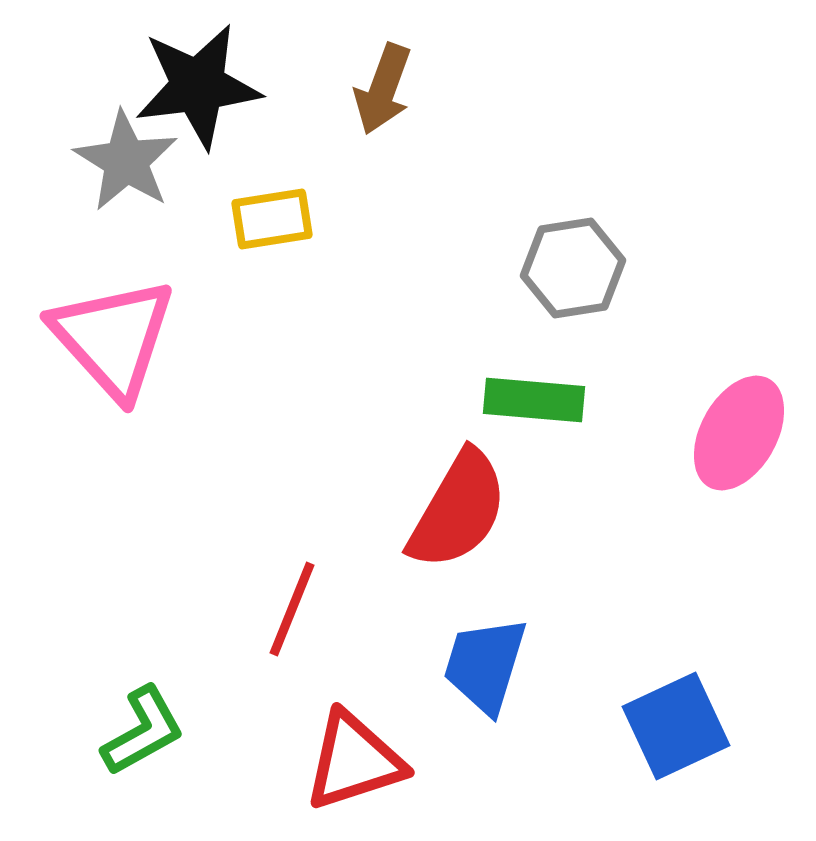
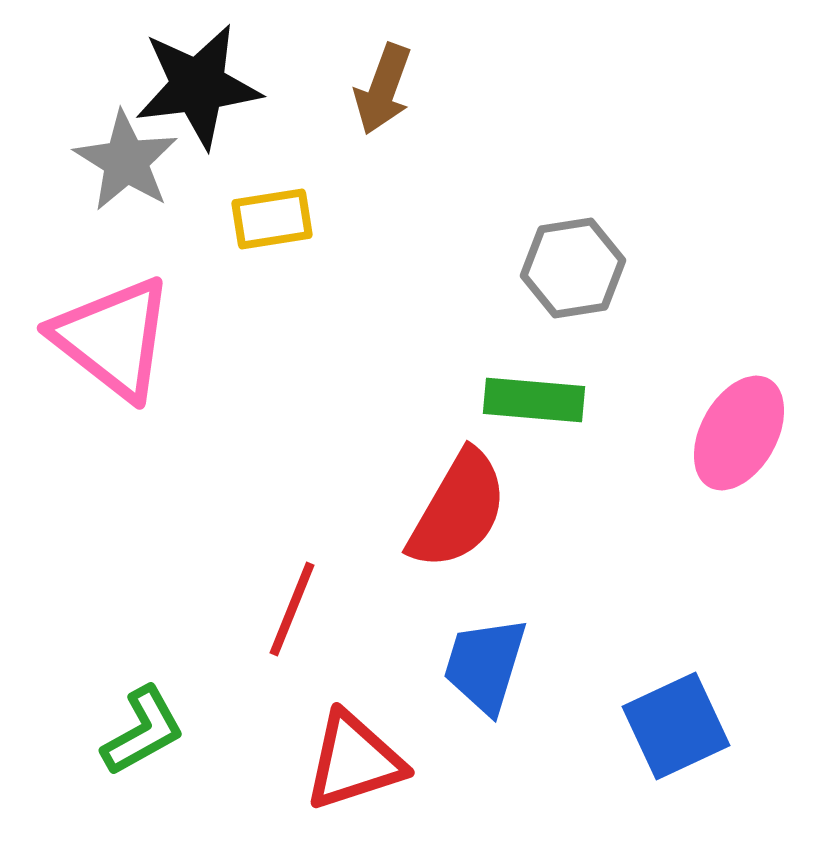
pink triangle: rotated 10 degrees counterclockwise
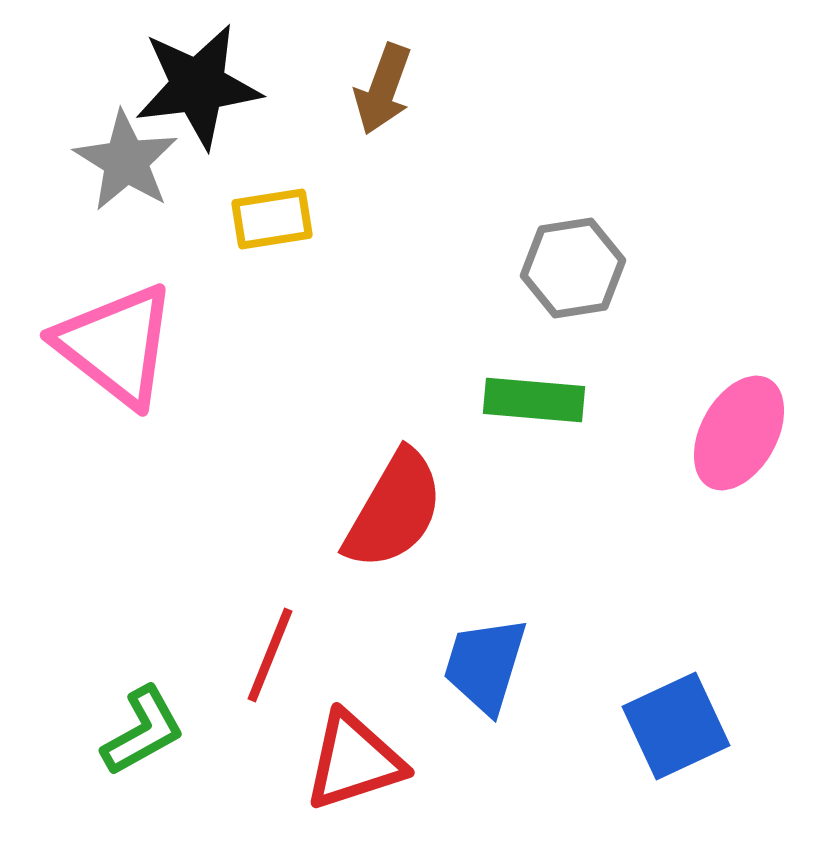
pink triangle: moved 3 px right, 7 px down
red semicircle: moved 64 px left
red line: moved 22 px left, 46 px down
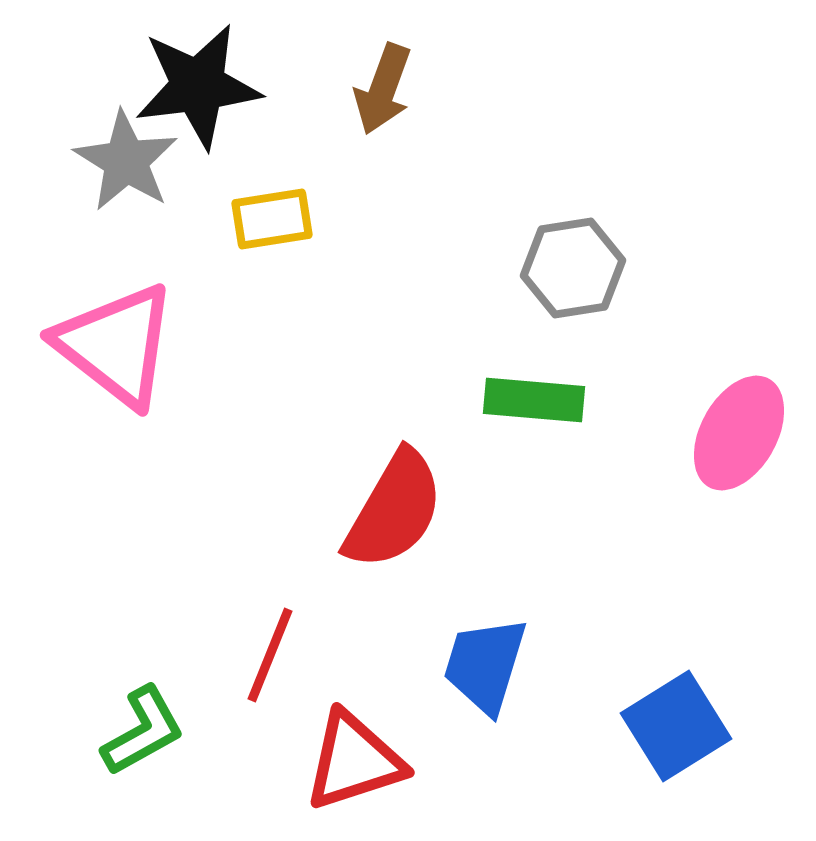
blue square: rotated 7 degrees counterclockwise
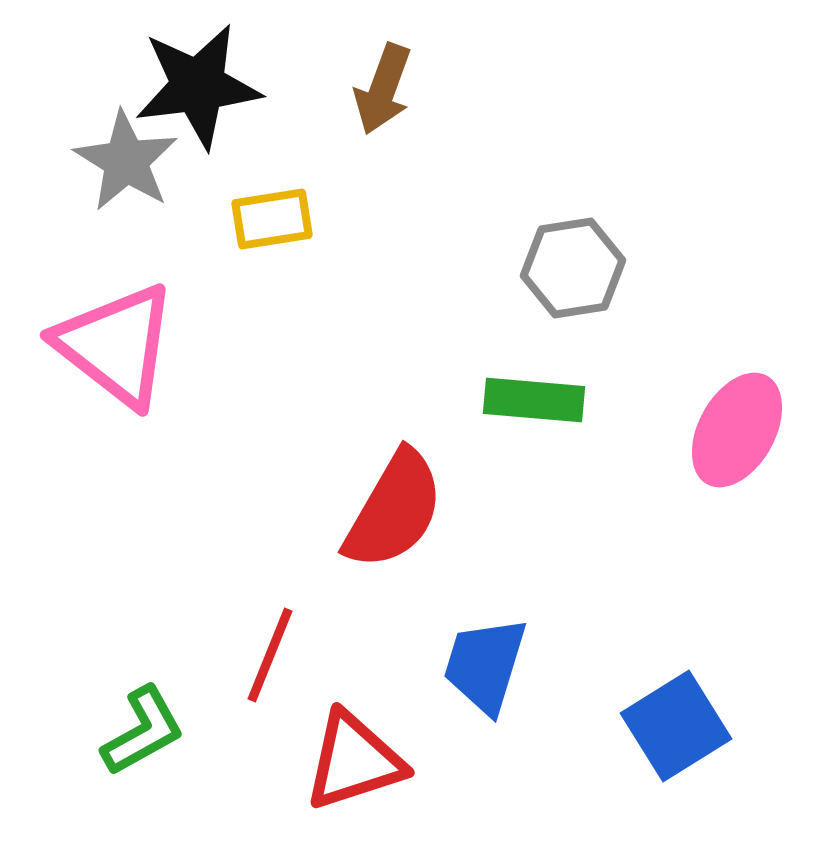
pink ellipse: moved 2 px left, 3 px up
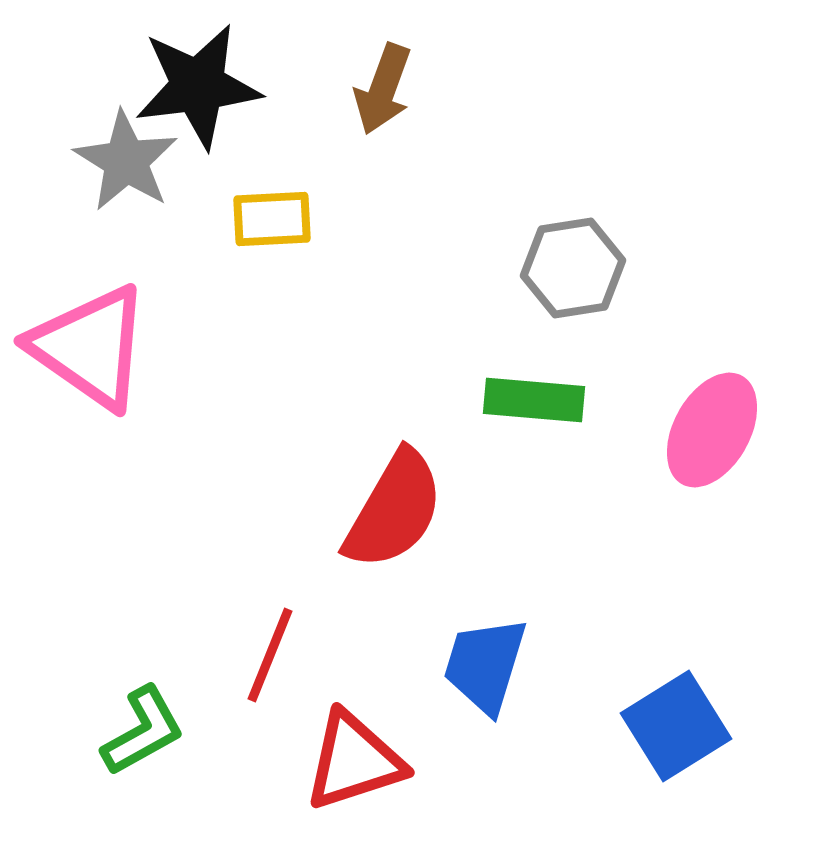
yellow rectangle: rotated 6 degrees clockwise
pink triangle: moved 26 px left, 2 px down; rotated 3 degrees counterclockwise
pink ellipse: moved 25 px left
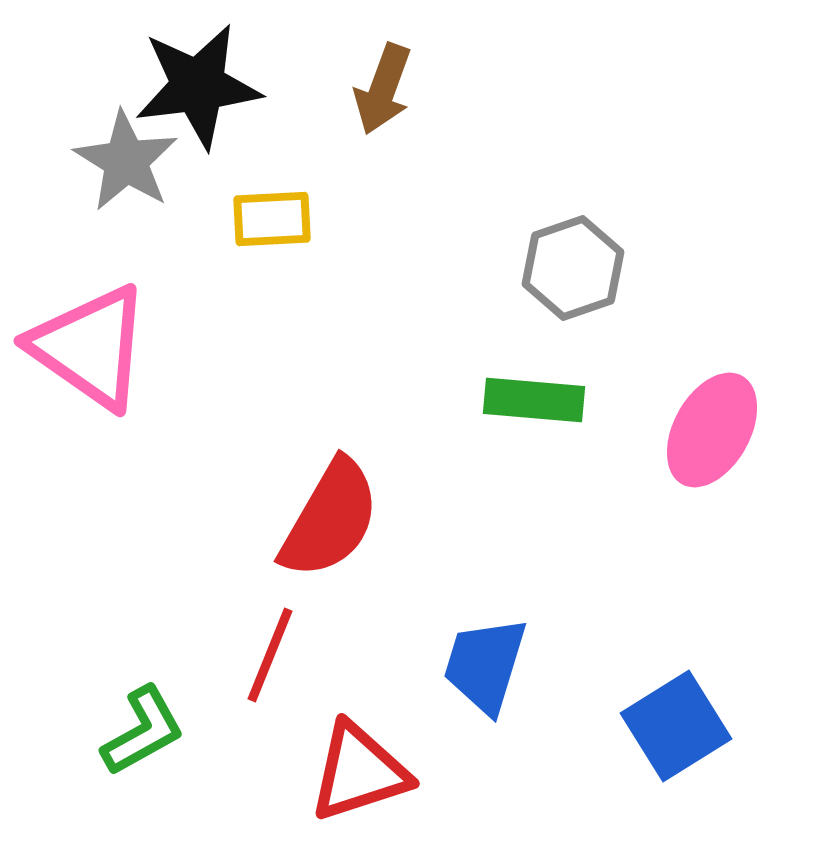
gray hexagon: rotated 10 degrees counterclockwise
red semicircle: moved 64 px left, 9 px down
red triangle: moved 5 px right, 11 px down
